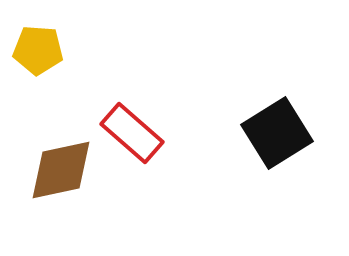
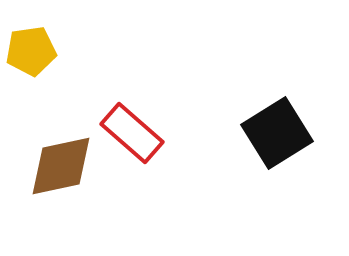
yellow pentagon: moved 7 px left, 1 px down; rotated 12 degrees counterclockwise
brown diamond: moved 4 px up
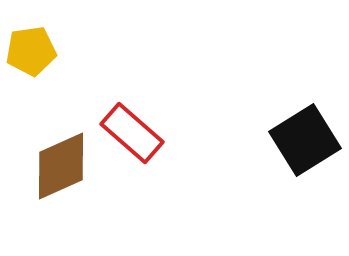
black square: moved 28 px right, 7 px down
brown diamond: rotated 12 degrees counterclockwise
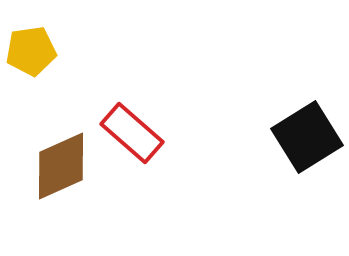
black square: moved 2 px right, 3 px up
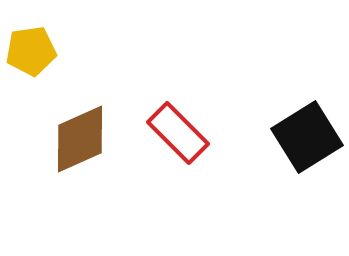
red rectangle: moved 46 px right; rotated 4 degrees clockwise
brown diamond: moved 19 px right, 27 px up
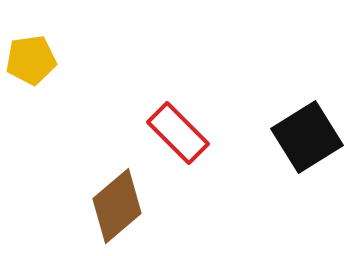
yellow pentagon: moved 9 px down
brown diamond: moved 37 px right, 67 px down; rotated 16 degrees counterclockwise
